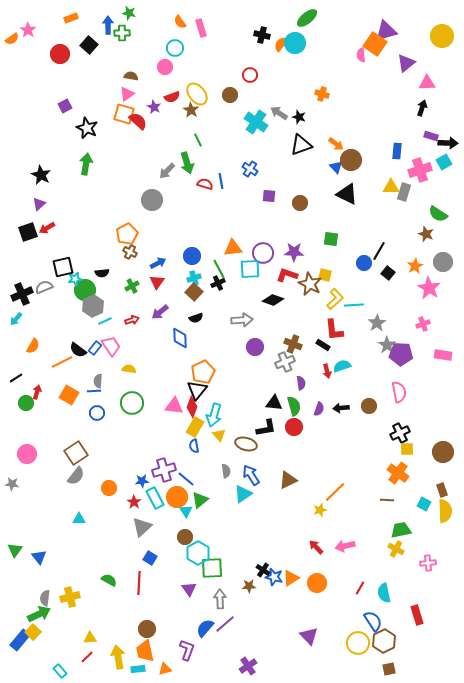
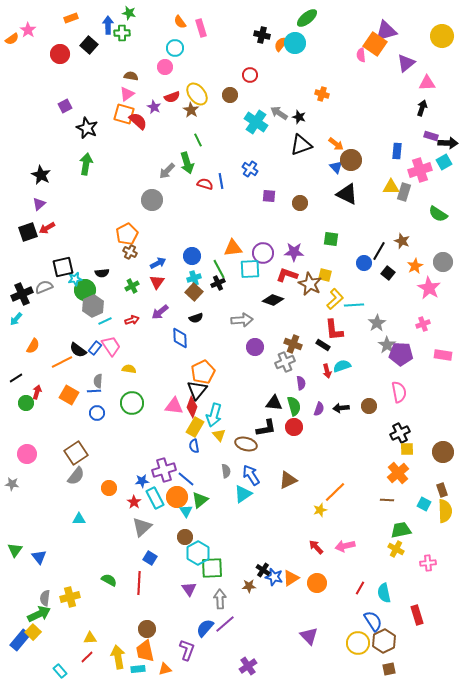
brown star at (426, 234): moved 24 px left, 7 px down
orange cross at (398, 473): rotated 15 degrees clockwise
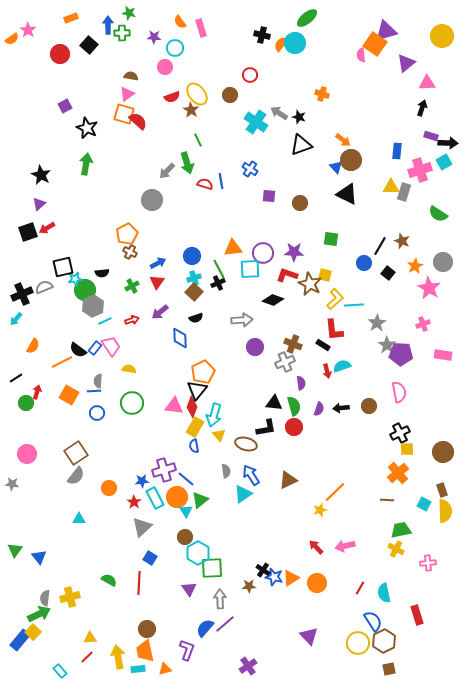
purple star at (154, 107): moved 70 px up; rotated 24 degrees counterclockwise
orange arrow at (336, 144): moved 7 px right, 4 px up
black line at (379, 251): moved 1 px right, 5 px up
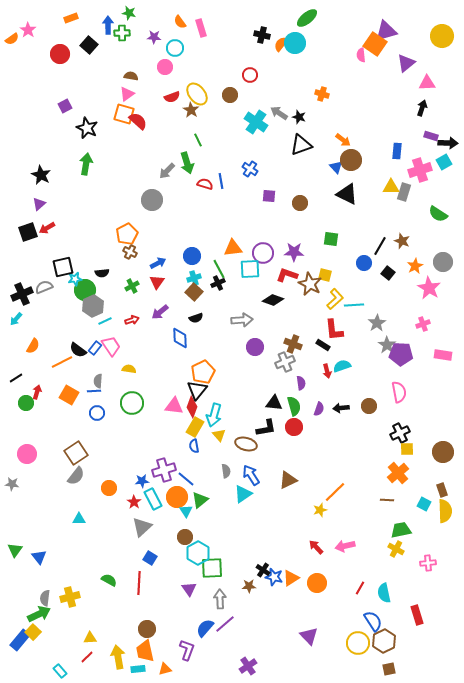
cyan rectangle at (155, 498): moved 2 px left, 1 px down
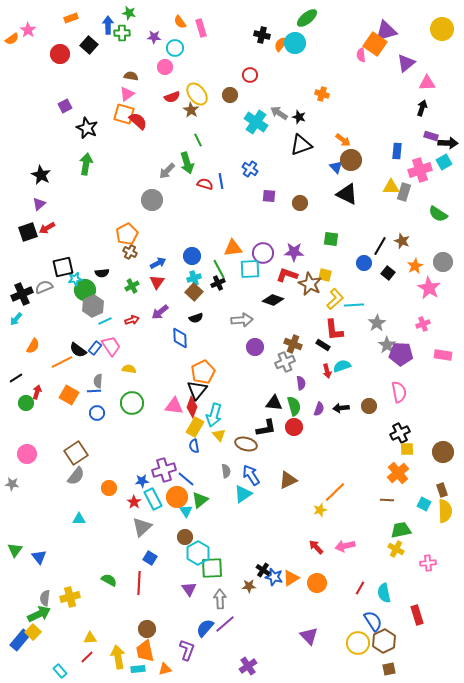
yellow circle at (442, 36): moved 7 px up
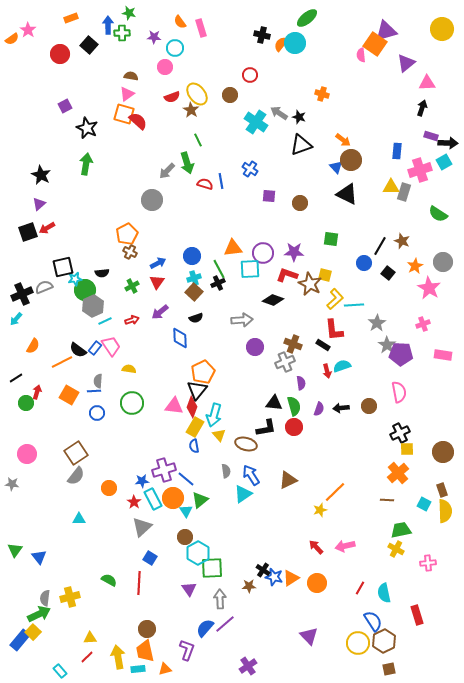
orange circle at (177, 497): moved 4 px left, 1 px down
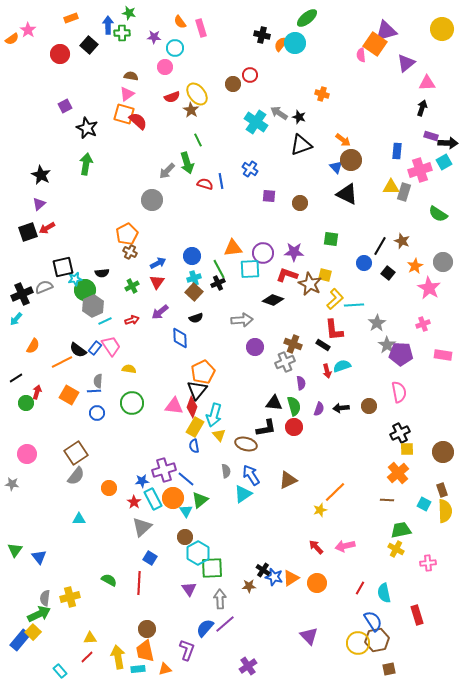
brown circle at (230, 95): moved 3 px right, 11 px up
brown hexagon at (384, 641): moved 7 px left, 1 px up; rotated 15 degrees clockwise
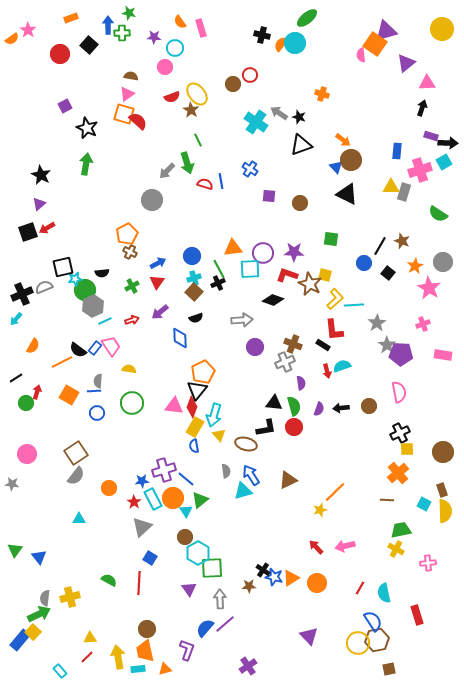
cyan triangle at (243, 494): moved 3 px up; rotated 18 degrees clockwise
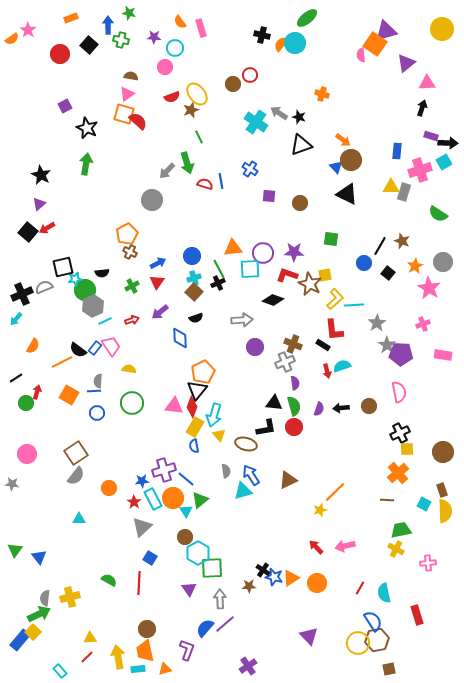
green cross at (122, 33): moved 1 px left, 7 px down; rotated 14 degrees clockwise
brown star at (191, 110): rotated 21 degrees clockwise
green line at (198, 140): moved 1 px right, 3 px up
black square at (28, 232): rotated 30 degrees counterclockwise
yellow square at (325, 275): rotated 24 degrees counterclockwise
purple semicircle at (301, 383): moved 6 px left
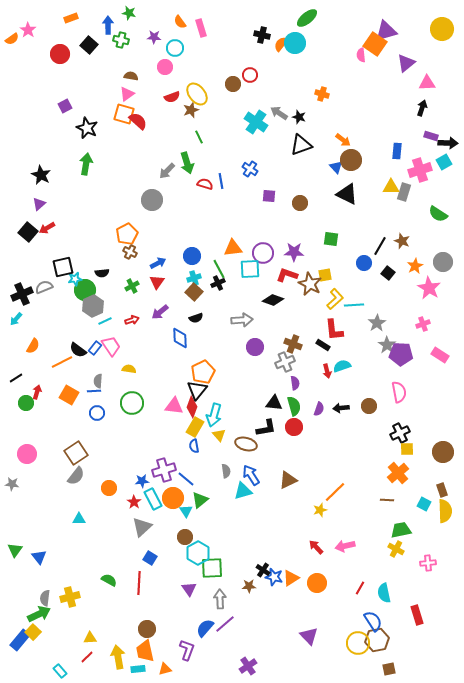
pink rectangle at (443, 355): moved 3 px left; rotated 24 degrees clockwise
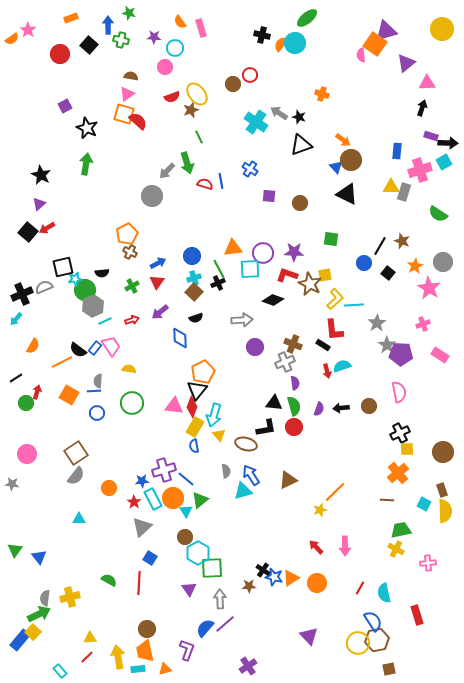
gray circle at (152, 200): moved 4 px up
pink arrow at (345, 546): rotated 78 degrees counterclockwise
